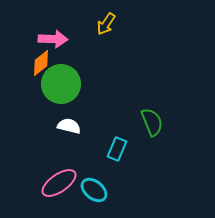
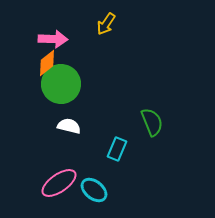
orange diamond: moved 6 px right
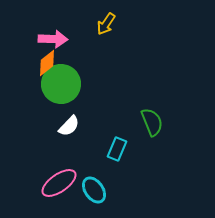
white semicircle: rotated 120 degrees clockwise
cyan ellipse: rotated 16 degrees clockwise
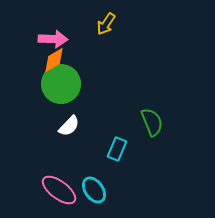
orange diamond: moved 7 px right, 3 px up; rotated 8 degrees clockwise
pink ellipse: moved 7 px down; rotated 72 degrees clockwise
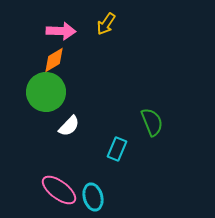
pink arrow: moved 8 px right, 8 px up
green circle: moved 15 px left, 8 px down
cyan ellipse: moved 1 px left, 7 px down; rotated 20 degrees clockwise
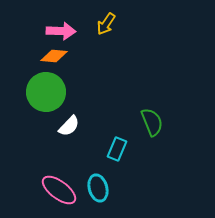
orange diamond: moved 4 px up; rotated 36 degrees clockwise
cyan ellipse: moved 5 px right, 9 px up
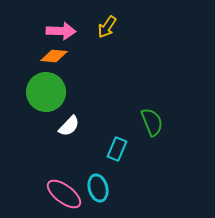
yellow arrow: moved 1 px right, 3 px down
pink ellipse: moved 5 px right, 4 px down
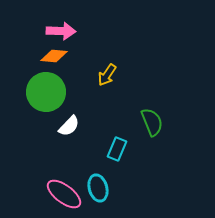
yellow arrow: moved 48 px down
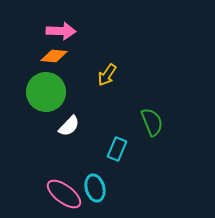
cyan ellipse: moved 3 px left
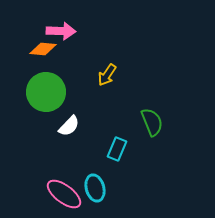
orange diamond: moved 11 px left, 7 px up
